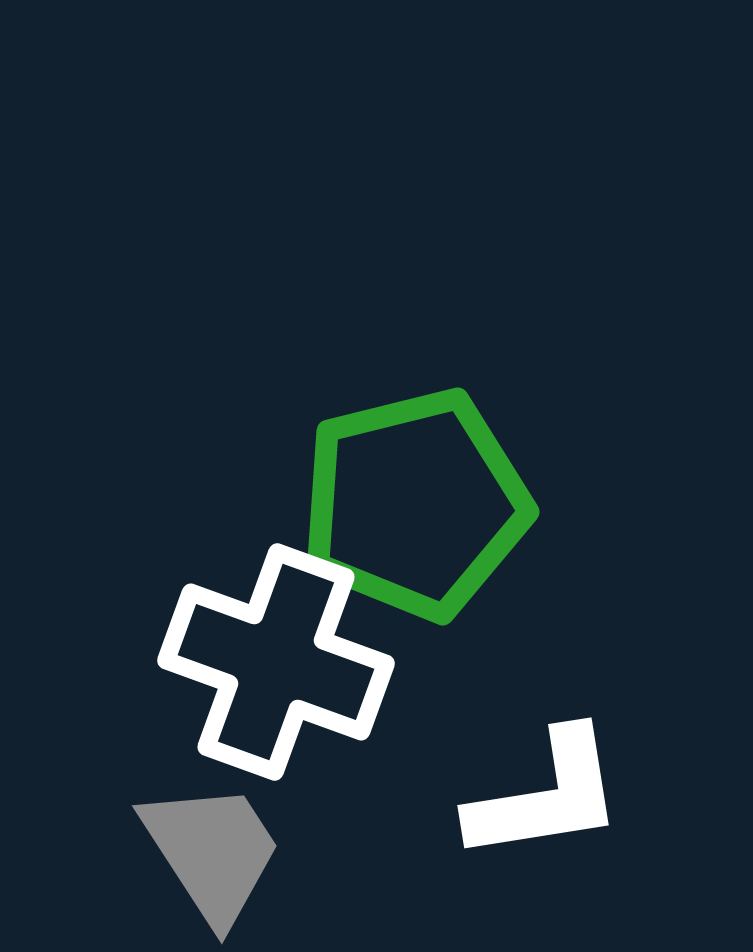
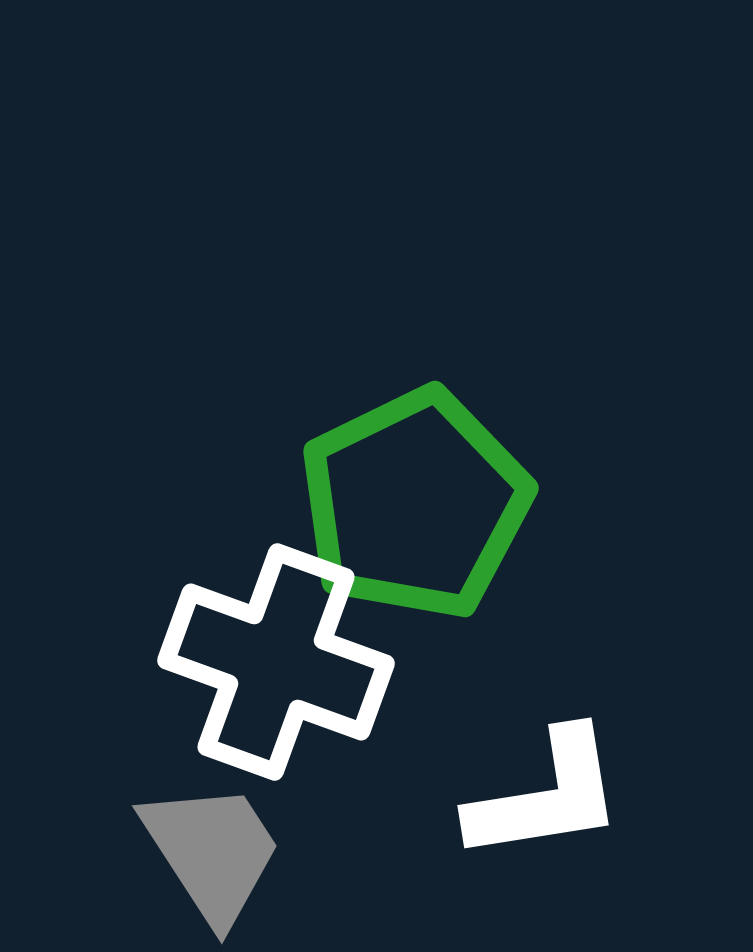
green pentagon: rotated 12 degrees counterclockwise
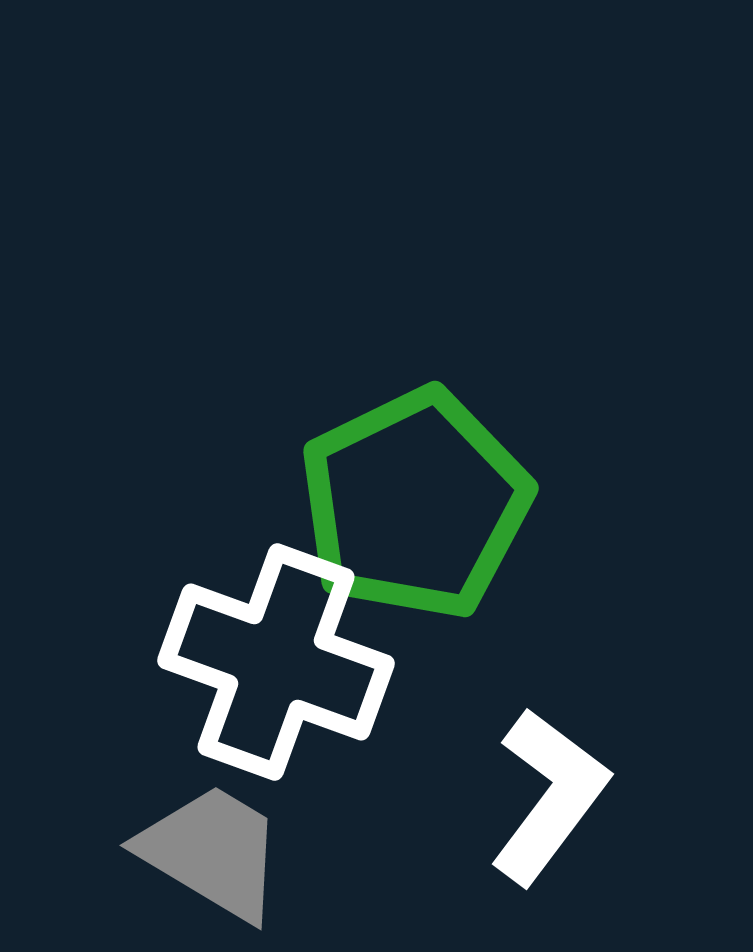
white L-shape: moved 3 px right; rotated 44 degrees counterclockwise
gray trapezoid: rotated 26 degrees counterclockwise
